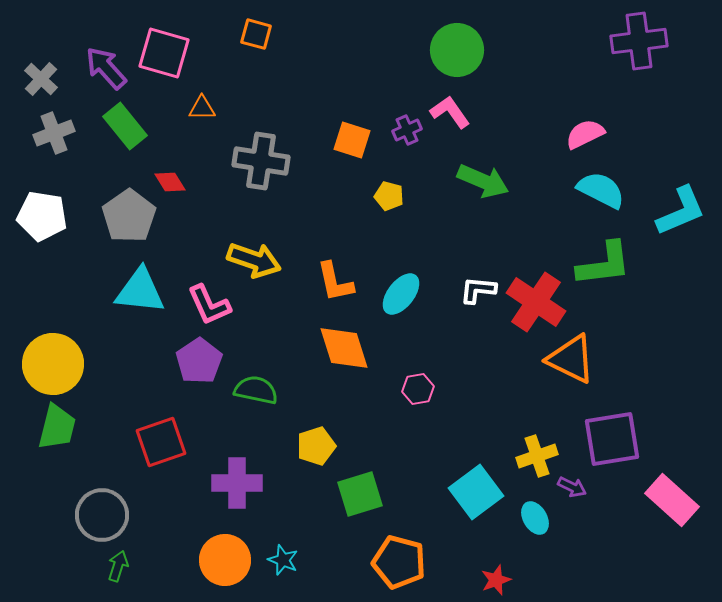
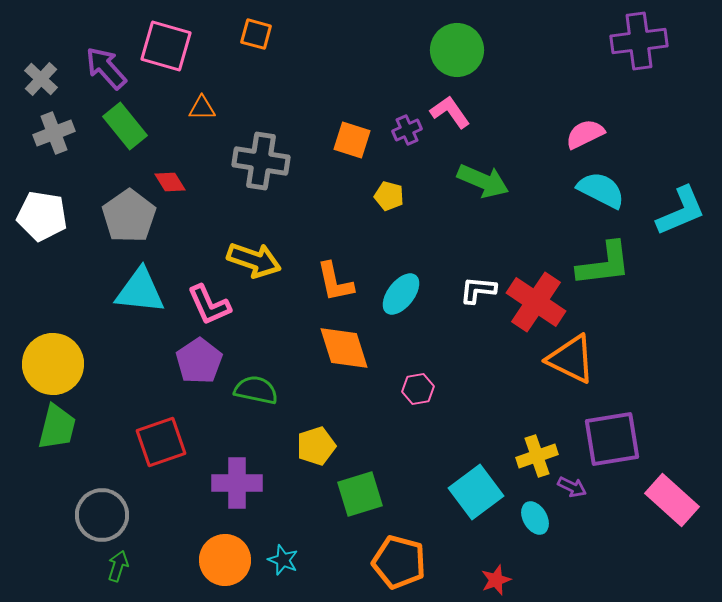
pink square at (164, 53): moved 2 px right, 7 px up
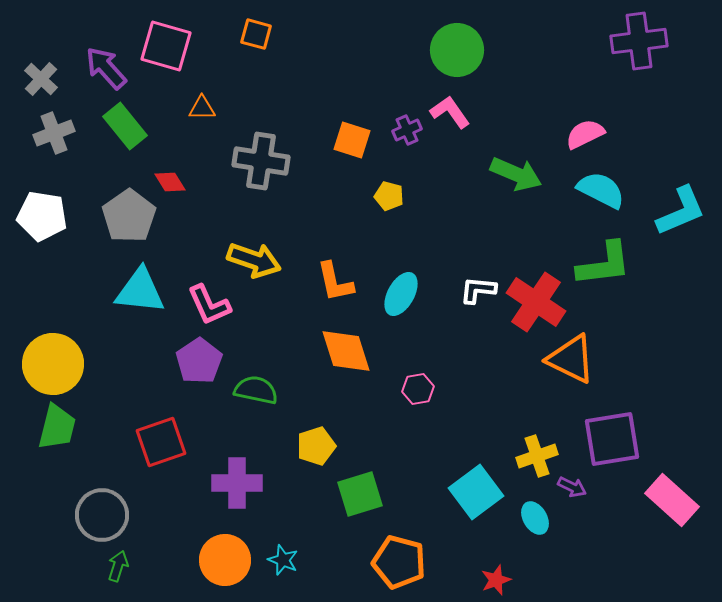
green arrow at (483, 181): moved 33 px right, 7 px up
cyan ellipse at (401, 294): rotated 9 degrees counterclockwise
orange diamond at (344, 348): moved 2 px right, 3 px down
